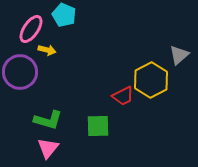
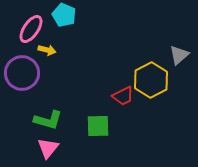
purple circle: moved 2 px right, 1 px down
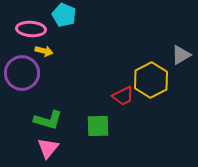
pink ellipse: rotated 60 degrees clockwise
yellow arrow: moved 3 px left, 1 px down
gray triangle: moved 2 px right; rotated 10 degrees clockwise
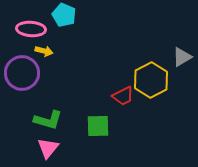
gray triangle: moved 1 px right, 2 px down
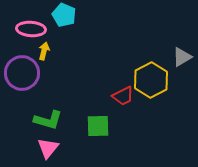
yellow arrow: rotated 90 degrees counterclockwise
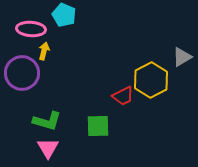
green L-shape: moved 1 px left, 1 px down
pink triangle: rotated 10 degrees counterclockwise
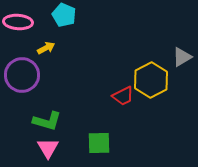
pink ellipse: moved 13 px left, 7 px up
yellow arrow: moved 2 px right, 3 px up; rotated 48 degrees clockwise
purple circle: moved 2 px down
green square: moved 1 px right, 17 px down
